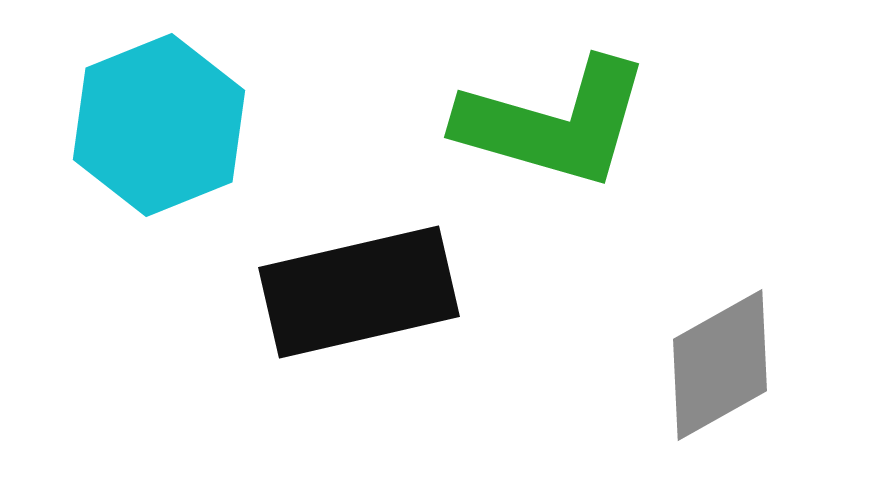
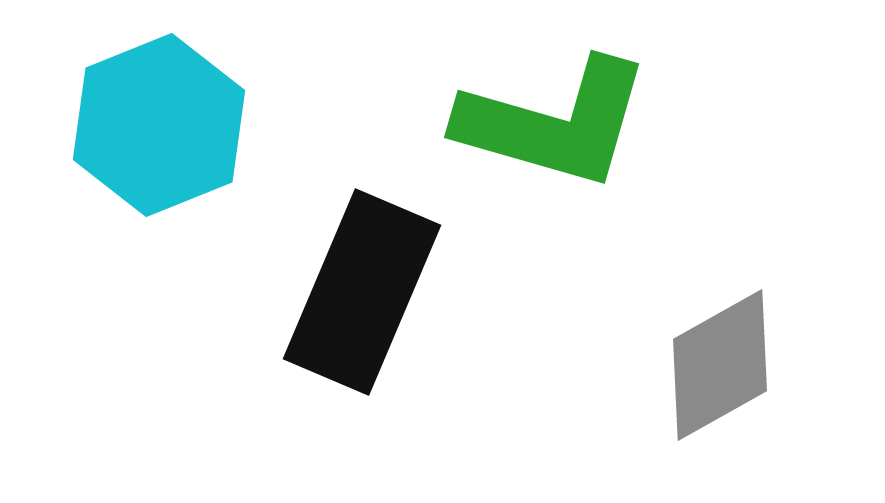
black rectangle: moved 3 px right; rotated 54 degrees counterclockwise
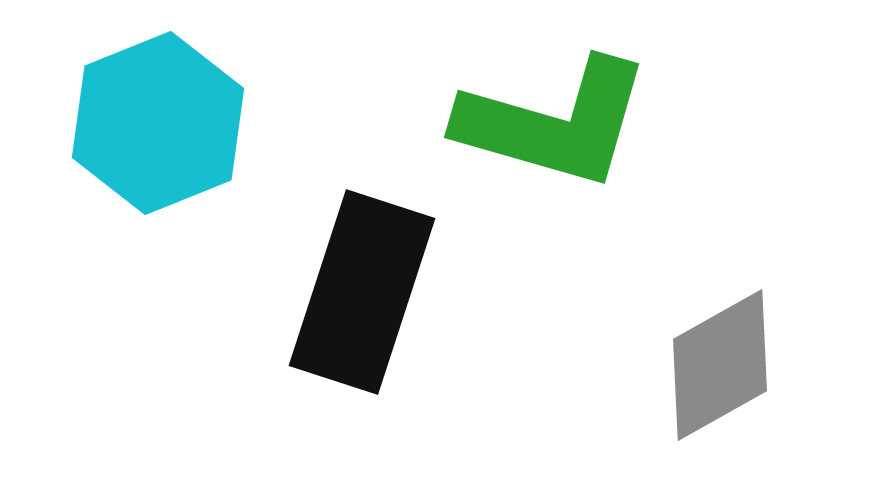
cyan hexagon: moved 1 px left, 2 px up
black rectangle: rotated 5 degrees counterclockwise
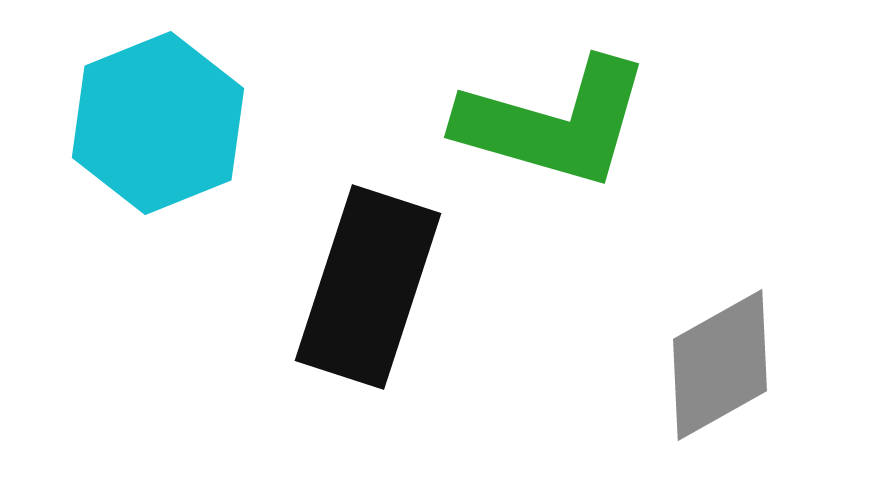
black rectangle: moved 6 px right, 5 px up
